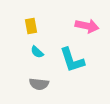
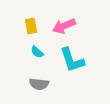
pink arrow: moved 23 px left; rotated 145 degrees clockwise
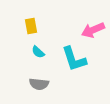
pink arrow: moved 29 px right, 4 px down
cyan semicircle: moved 1 px right
cyan L-shape: moved 2 px right, 1 px up
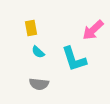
yellow rectangle: moved 2 px down
pink arrow: rotated 20 degrees counterclockwise
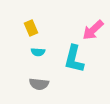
yellow rectangle: rotated 14 degrees counterclockwise
cyan semicircle: rotated 40 degrees counterclockwise
cyan L-shape: rotated 32 degrees clockwise
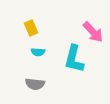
pink arrow: moved 2 px down; rotated 90 degrees counterclockwise
gray semicircle: moved 4 px left
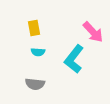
yellow rectangle: moved 3 px right; rotated 14 degrees clockwise
cyan L-shape: rotated 24 degrees clockwise
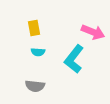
pink arrow: rotated 25 degrees counterclockwise
gray semicircle: moved 2 px down
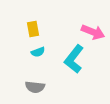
yellow rectangle: moved 1 px left, 1 px down
cyan semicircle: rotated 24 degrees counterclockwise
gray semicircle: moved 1 px down
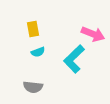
pink arrow: moved 2 px down
cyan L-shape: rotated 8 degrees clockwise
gray semicircle: moved 2 px left
